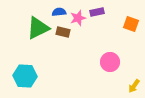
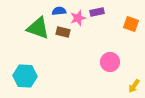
blue semicircle: moved 1 px up
green triangle: rotated 45 degrees clockwise
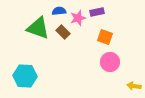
orange square: moved 26 px left, 13 px down
brown rectangle: rotated 32 degrees clockwise
yellow arrow: rotated 64 degrees clockwise
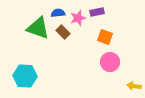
blue semicircle: moved 1 px left, 2 px down
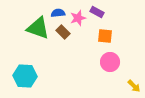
purple rectangle: rotated 40 degrees clockwise
orange square: moved 1 px up; rotated 14 degrees counterclockwise
yellow arrow: rotated 144 degrees counterclockwise
